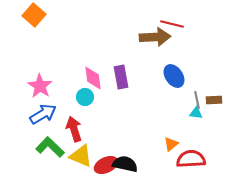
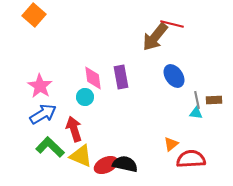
brown arrow: rotated 132 degrees clockwise
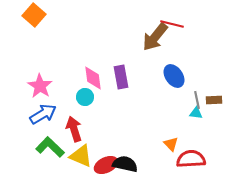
orange triangle: rotated 35 degrees counterclockwise
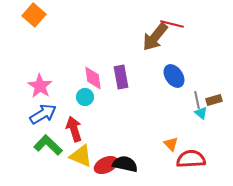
brown rectangle: rotated 14 degrees counterclockwise
cyan triangle: moved 5 px right; rotated 32 degrees clockwise
green L-shape: moved 2 px left, 2 px up
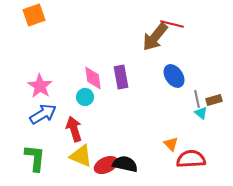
orange square: rotated 30 degrees clockwise
gray line: moved 1 px up
green L-shape: moved 13 px left, 13 px down; rotated 52 degrees clockwise
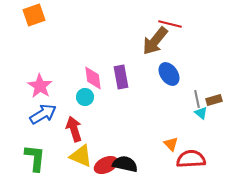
red line: moved 2 px left
brown arrow: moved 4 px down
blue ellipse: moved 5 px left, 2 px up
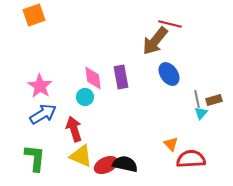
cyan triangle: rotated 32 degrees clockwise
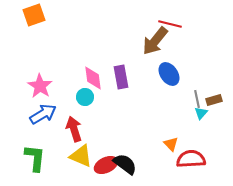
black semicircle: rotated 25 degrees clockwise
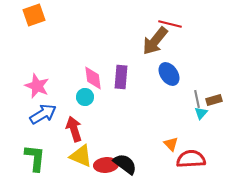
purple rectangle: rotated 15 degrees clockwise
pink star: moved 3 px left; rotated 10 degrees counterclockwise
red ellipse: rotated 20 degrees clockwise
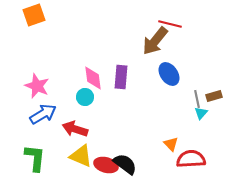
brown rectangle: moved 4 px up
red arrow: moved 1 px right; rotated 55 degrees counterclockwise
red ellipse: rotated 20 degrees clockwise
